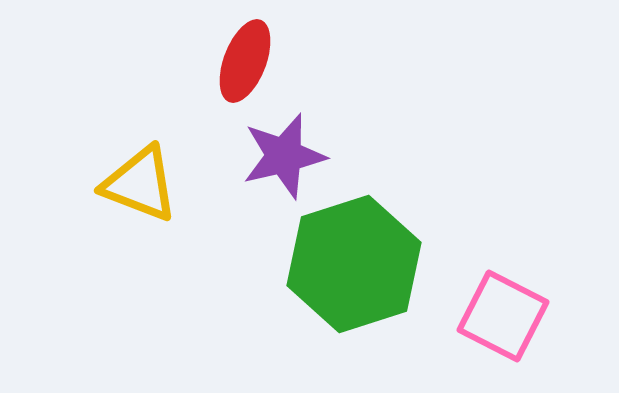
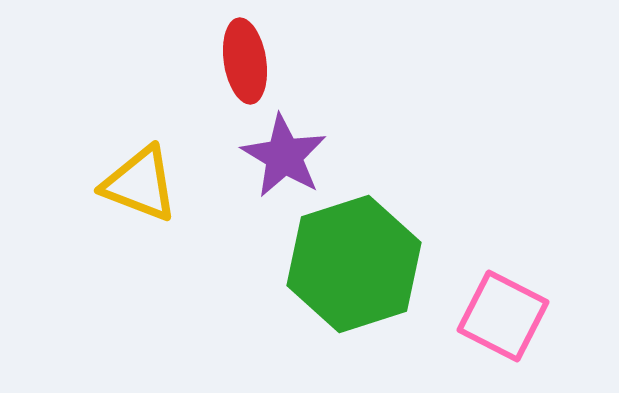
red ellipse: rotated 30 degrees counterclockwise
purple star: rotated 28 degrees counterclockwise
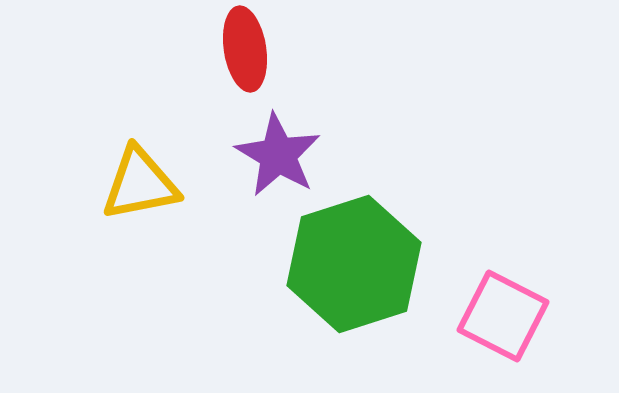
red ellipse: moved 12 px up
purple star: moved 6 px left, 1 px up
yellow triangle: rotated 32 degrees counterclockwise
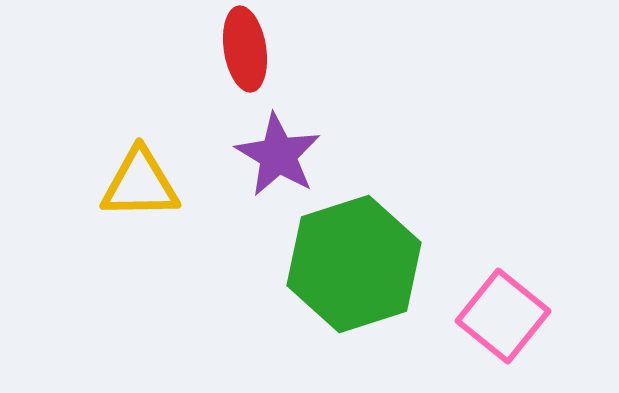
yellow triangle: rotated 10 degrees clockwise
pink square: rotated 12 degrees clockwise
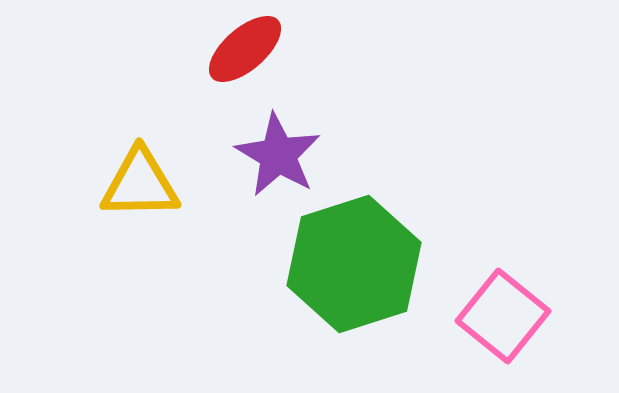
red ellipse: rotated 58 degrees clockwise
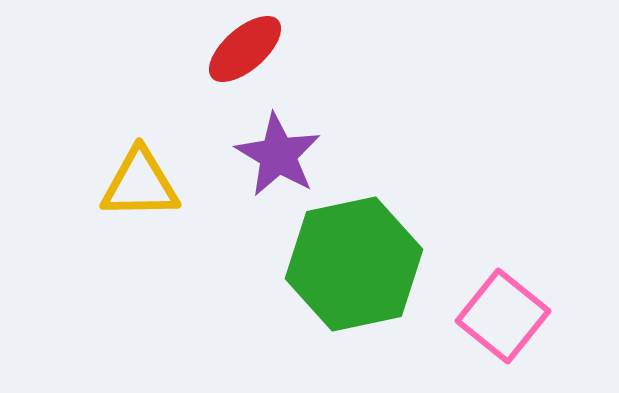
green hexagon: rotated 6 degrees clockwise
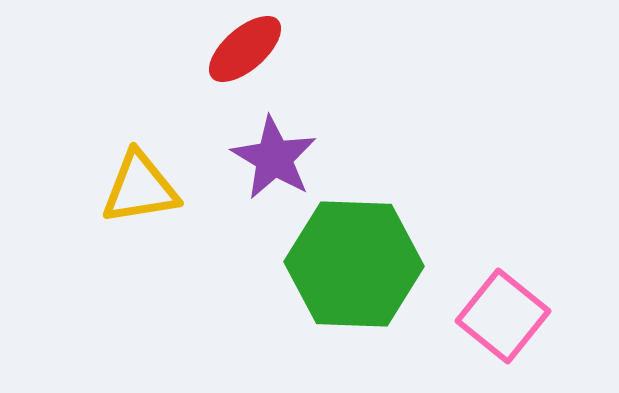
purple star: moved 4 px left, 3 px down
yellow triangle: moved 4 px down; rotated 8 degrees counterclockwise
green hexagon: rotated 14 degrees clockwise
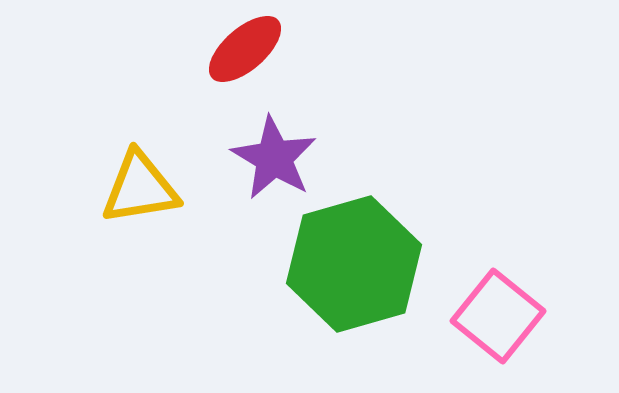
green hexagon: rotated 18 degrees counterclockwise
pink square: moved 5 px left
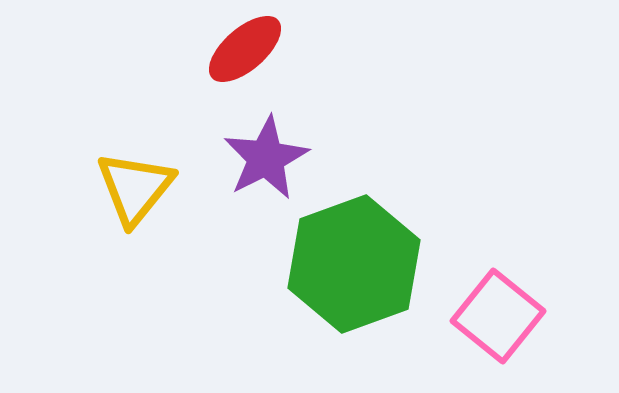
purple star: moved 8 px left; rotated 14 degrees clockwise
yellow triangle: moved 5 px left; rotated 42 degrees counterclockwise
green hexagon: rotated 4 degrees counterclockwise
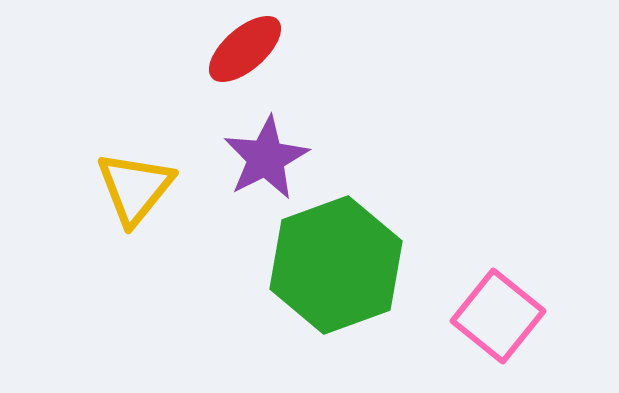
green hexagon: moved 18 px left, 1 px down
